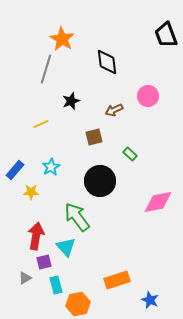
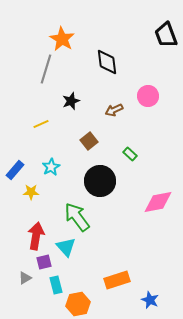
brown square: moved 5 px left, 4 px down; rotated 24 degrees counterclockwise
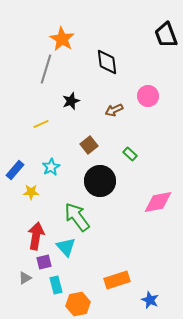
brown square: moved 4 px down
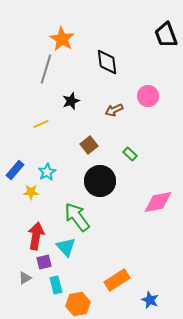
cyan star: moved 4 px left, 5 px down
orange rectangle: rotated 15 degrees counterclockwise
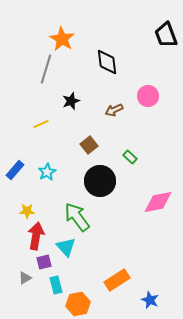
green rectangle: moved 3 px down
yellow star: moved 4 px left, 19 px down
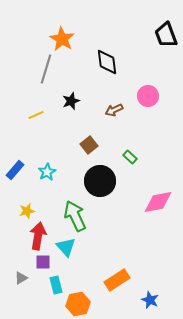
yellow line: moved 5 px left, 9 px up
yellow star: rotated 14 degrees counterclockwise
green arrow: moved 2 px left, 1 px up; rotated 12 degrees clockwise
red arrow: moved 2 px right
purple square: moved 1 px left; rotated 14 degrees clockwise
gray triangle: moved 4 px left
